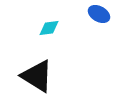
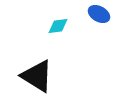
cyan diamond: moved 9 px right, 2 px up
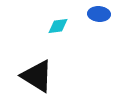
blue ellipse: rotated 25 degrees counterclockwise
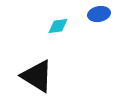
blue ellipse: rotated 15 degrees counterclockwise
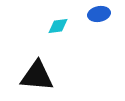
black triangle: rotated 27 degrees counterclockwise
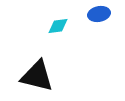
black triangle: rotated 9 degrees clockwise
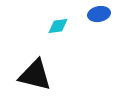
black triangle: moved 2 px left, 1 px up
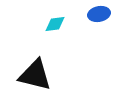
cyan diamond: moved 3 px left, 2 px up
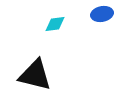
blue ellipse: moved 3 px right
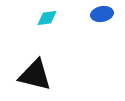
cyan diamond: moved 8 px left, 6 px up
